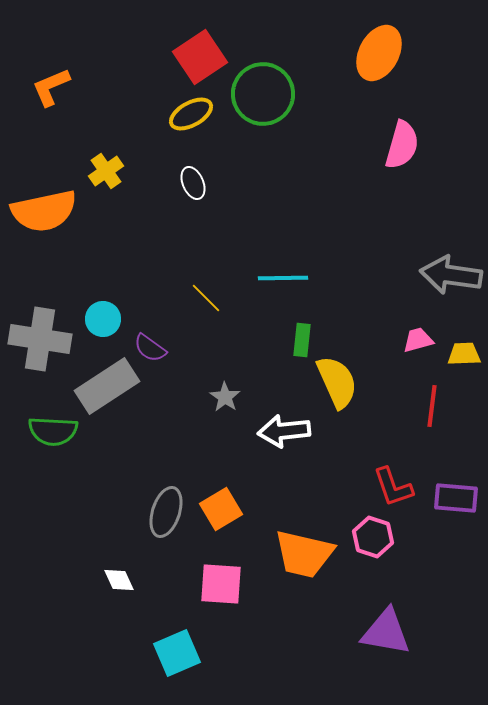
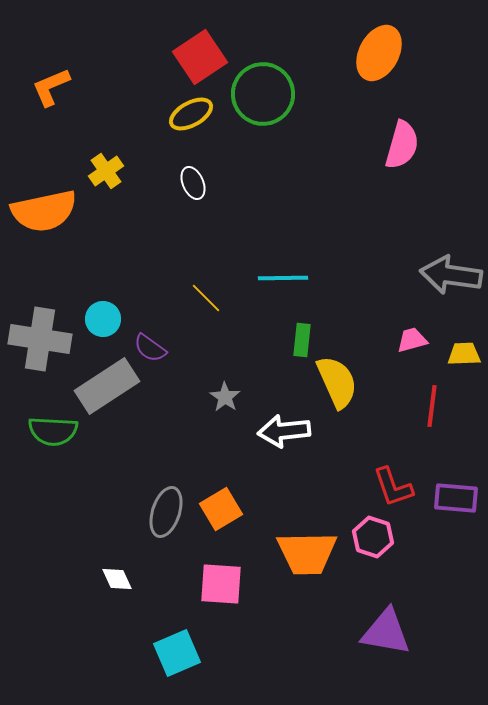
pink trapezoid: moved 6 px left
orange trapezoid: moved 3 px right, 1 px up; rotated 14 degrees counterclockwise
white diamond: moved 2 px left, 1 px up
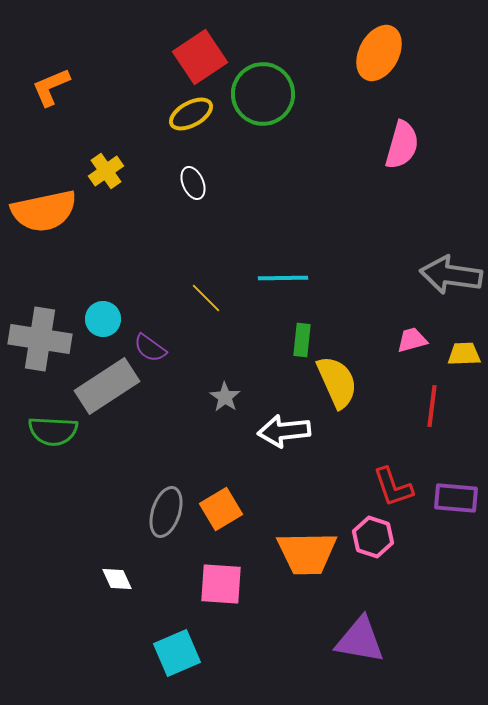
purple triangle: moved 26 px left, 8 px down
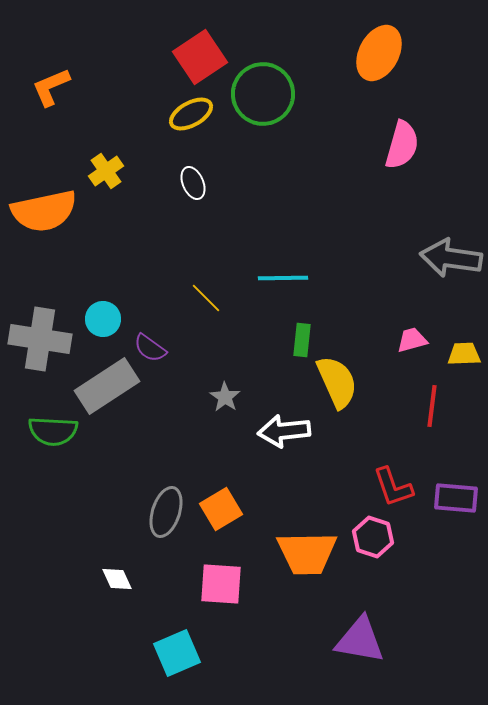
gray arrow: moved 17 px up
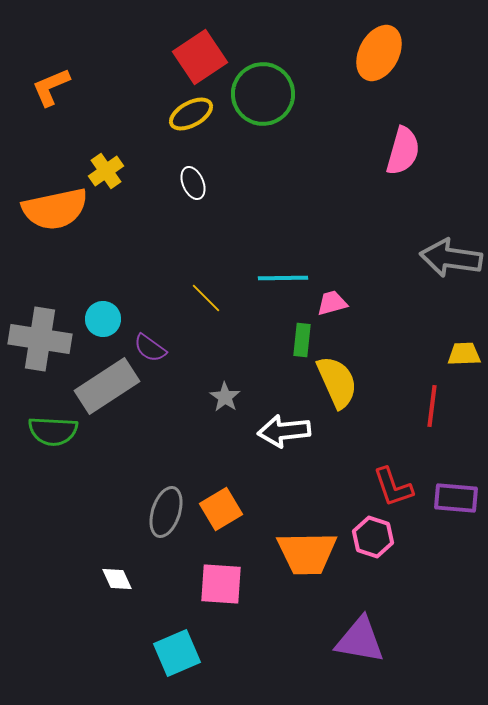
pink semicircle: moved 1 px right, 6 px down
orange semicircle: moved 11 px right, 2 px up
pink trapezoid: moved 80 px left, 37 px up
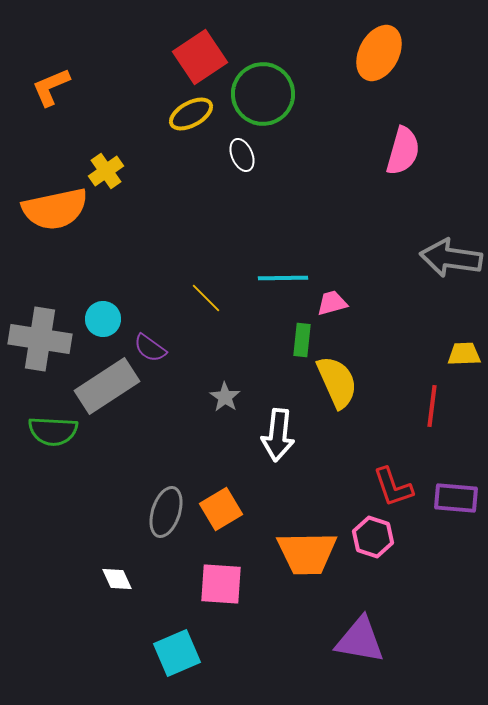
white ellipse: moved 49 px right, 28 px up
white arrow: moved 6 px left, 4 px down; rotated 78 degrees counterclockwise
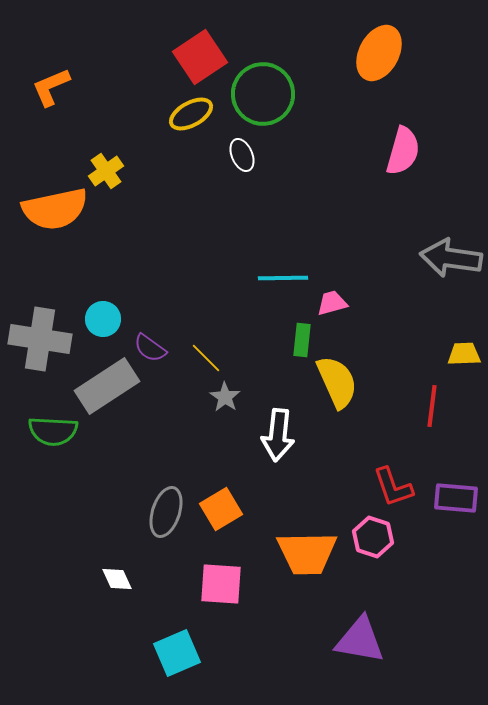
yellow line: moved 60 px down
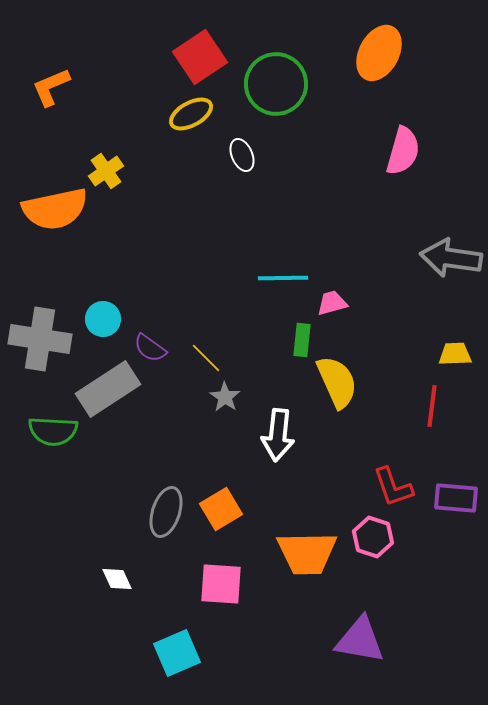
green circle: moved 13 px right, 10 px up
yellow trapezoid: moved 9 px left
gray rectangle: moved 1 px right, 3 px down
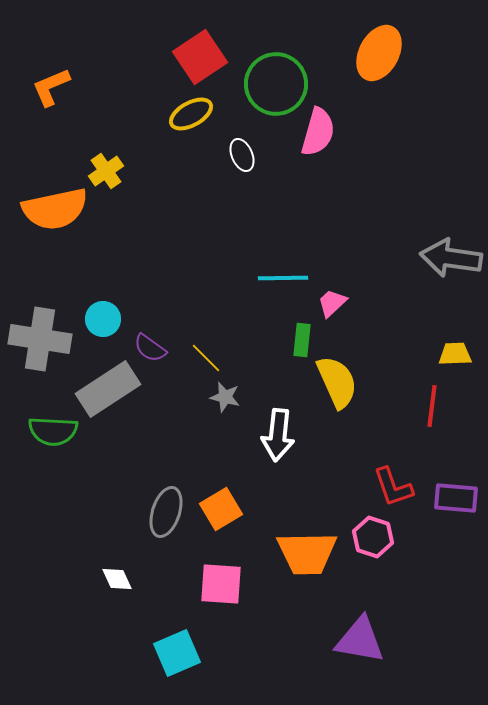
pink semicircle: moved 85 px left, 19 px up
pink trapezoid: rotated 28 degrees counterclockwise
gray star: rotated 20 degrees counterclockwise
